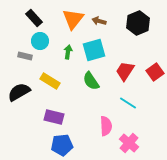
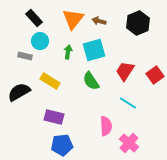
red square: moved 3 px down
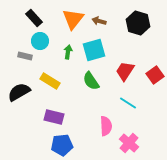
black hexagon: rotated 20 degrees counterclockwise
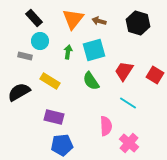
red trapezoid: moved 1 px left
red square: rotated 24 degrees counterclockwise
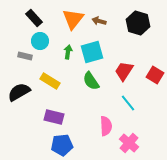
cyan square: moved 2 px left, 2 px down
cyan line: rotated 18 degrees clockwise
